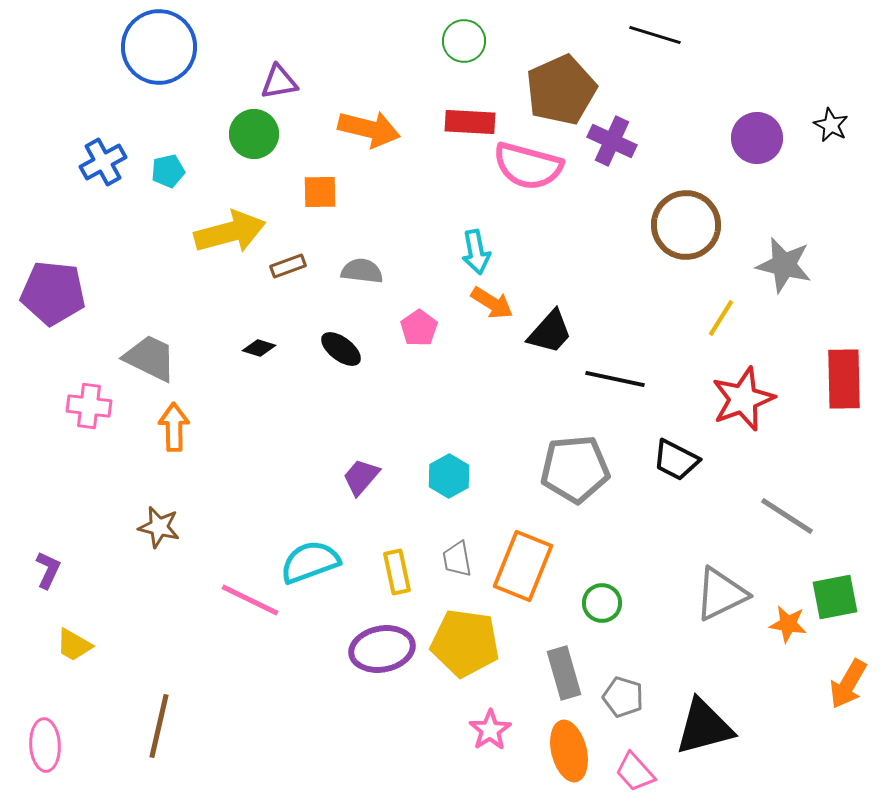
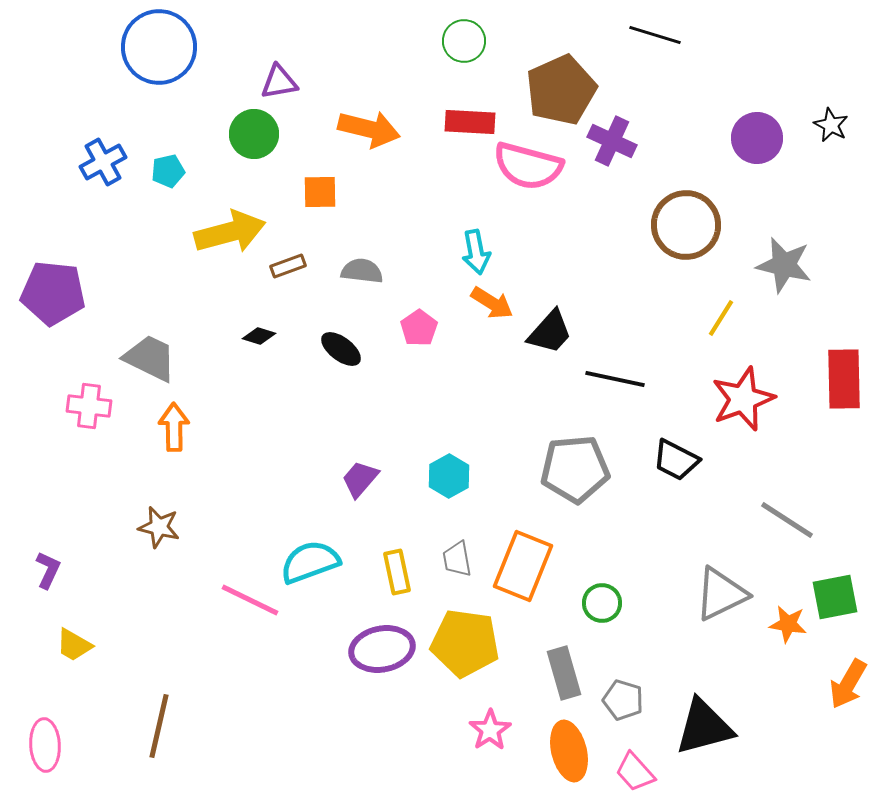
black diamond at (259, 348): moved 12 px up
purple trapezoid at (361, 477): moved 1 px left, 2 px down
gray line at (787, 516): moved 4 px down
gray pentagon at (623, 697): moved 3 px down
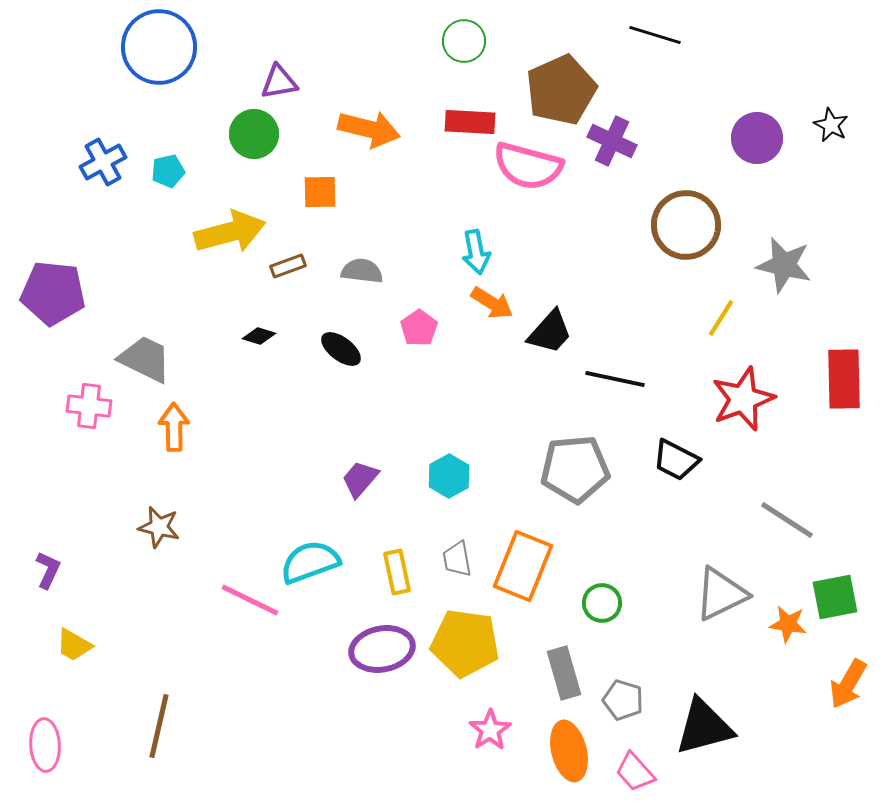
gray trapezoid at (150, 358): moved 5 px left, 1 px down
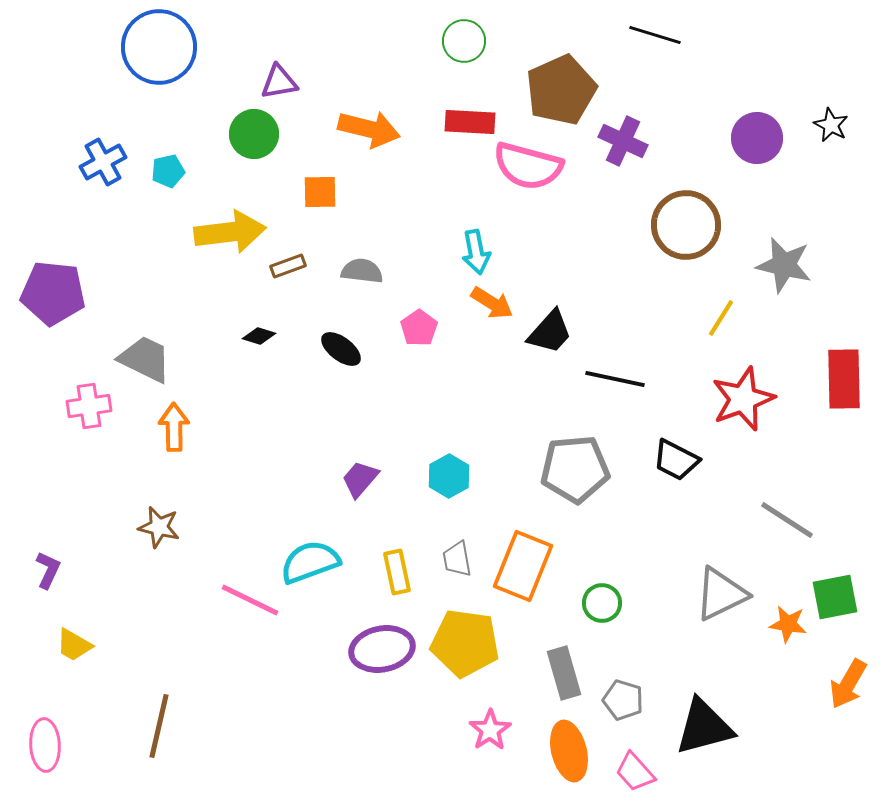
purple cross at (612, 141): moved 11 px right
yellow arrow at (230, 232): rotated 8 degrees clockwise
pink cross at (89, 406): rotated 15 degrees counterclockwise
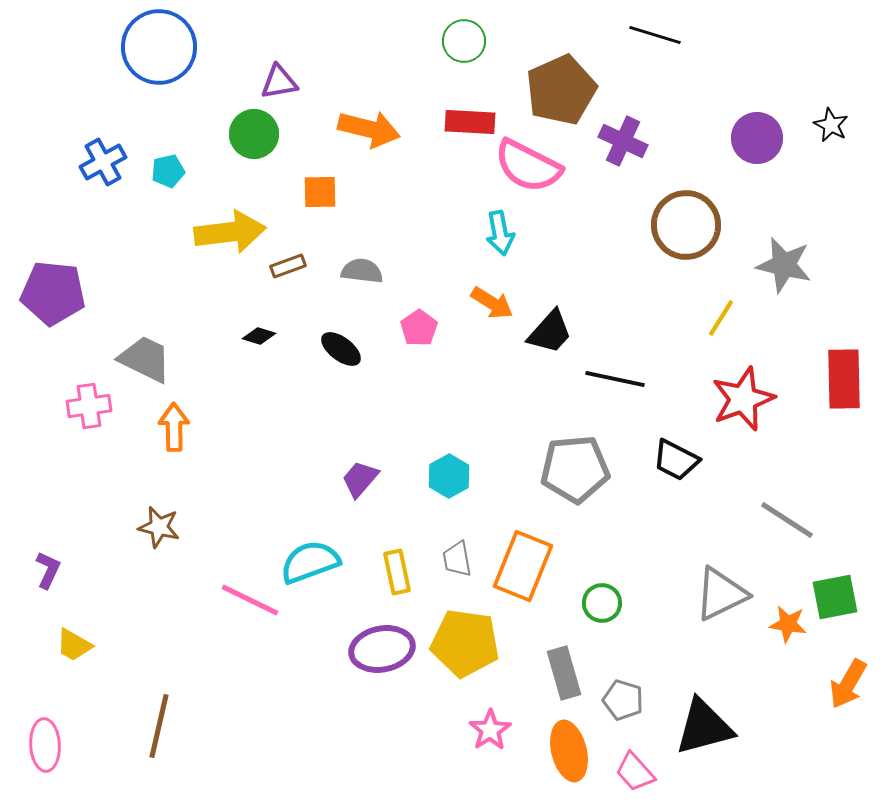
pink semicircle at (528, 166): rotated 12 degrees clockwise
cyan arrow at (476, 252): moved 24 px right, 19 px up
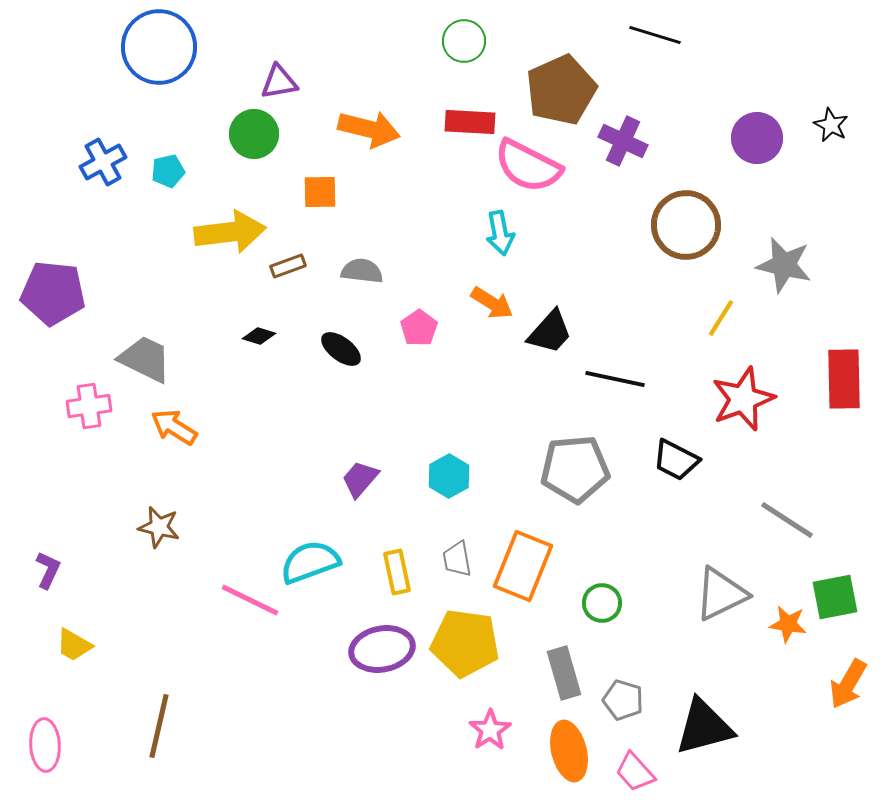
orange arrow at (174, 427): rotated 57 degrees counterclockwise
